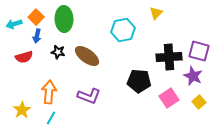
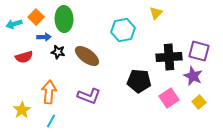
blue arrow: moved 7 px right, 1 px down; rotated 104 degrees counterclockwise
cyan line: moved 3 px down
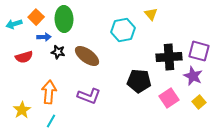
yellow triangle: moved 5 px left, 1 px down; rotated 24 degrees counterclockwise
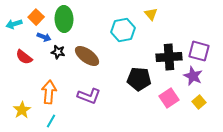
blue arrow: rotated 24 degrees clockwise
red semicircle: rotated 54 degrees clockwise
black pentagon: moved 2 px up
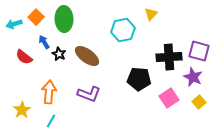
yellow triangle: rotated 24 degrees clockwise
blue arrow: moved 5 px down; rotated 144 degrees counterclockwise
black star: moved 1 px right, 2 px down; rotated 16 degrees clockwise
purple star: moved 1 px down
purple L-shape: moved 2 px up
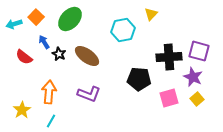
green ellipse: moved 6 px right; rotated 45 degrees clockwise
pink square: rotated 18 degrees clockwise
yellow square: moved 2 px left, 3 px up
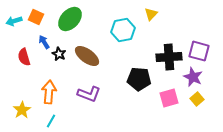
orange square: rotated 21 degrees counterclockwise
cyan arrow: moved 3 px up
red semicircle: rotated 36 degrees clockwise
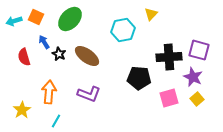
purple square: moved 1 px up
black pentagon: moved 1 px up
cyan line: moved 5 px right
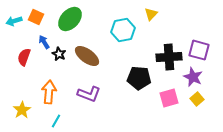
red semicircle: rotated 36 degrees clockwise
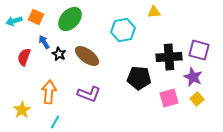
yellow triangle: moved 3 px right, 2 px up; rotated 40 degrees clockwise
cyan line: moved 1 px left, 1 px down
